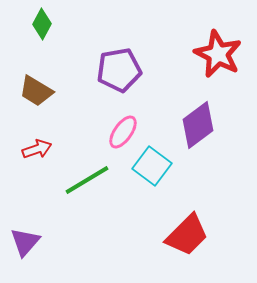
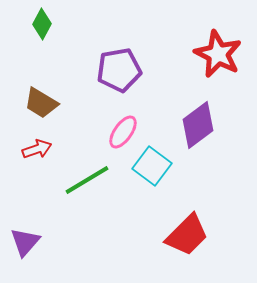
brown trapezoid: moved 5 px right, 12 px down
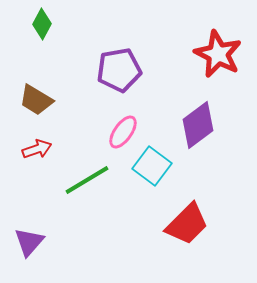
brown trapezoid: moved 5 px left, 3 px up
red trapezoid: moved 11 px up
purple triangle: moved 4 px right
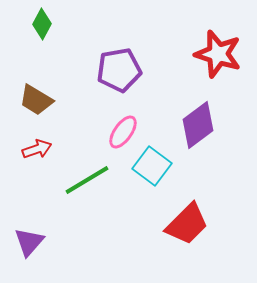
red star: rotated 9 degrees counterclockwise
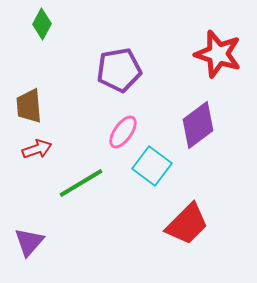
brown trapezoid: moved 7 px left, 6 px down; rotated 54 degrees clockwise
green line: moved 6 px left, 3 px down
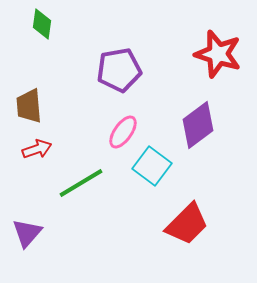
green diamond: rotated 20 degrees counterclockwise
purple triangle: moved 2 px left, 9 px up
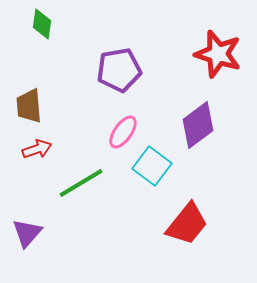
red trapezoid: rotated 6 degrees counterclockwise
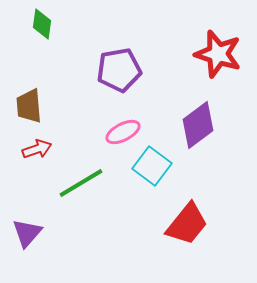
pink ellipse: rotated 28 degrees clockwise
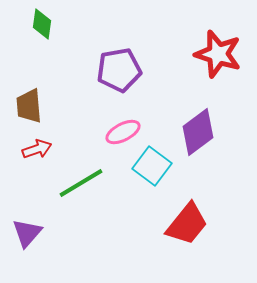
purple diamond: moved 7 px down
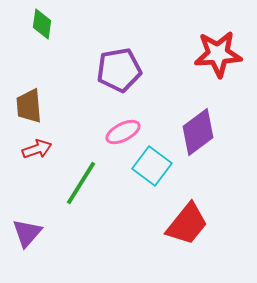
red star: rotated 21 degrees counterclockwise
green line: rotated 27 degrees counterclockwise
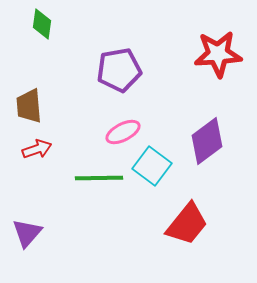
purple diamond: moved 9 px right, 9 px down
green line: moved 18 px right, 5 px up; rotated 57 degrees clockwise
